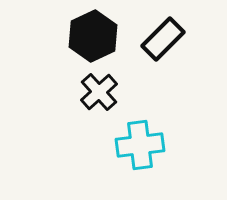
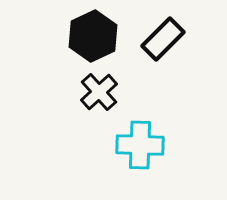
cyan cross: rotated 9 degrees clockwise
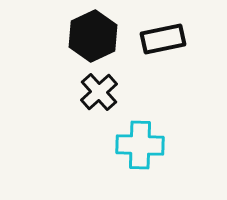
black rectangle: rotated 33 degrees clockwise
